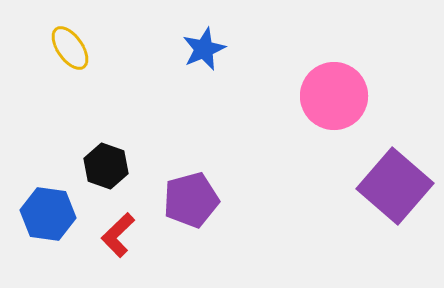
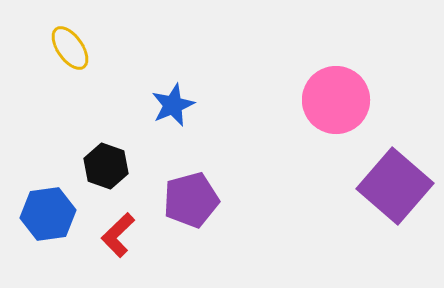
blue star: moved 31 px left, 56 px down
pink circle: moved 2 px right, 4 px down
blue hexagon: rotated 16 degrees counterclockwise
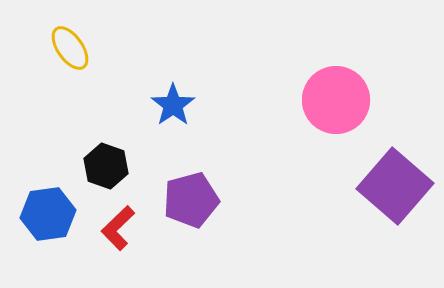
blue star: rotated 12 degrees counterclockwise
red L-shape: moved 7 px up
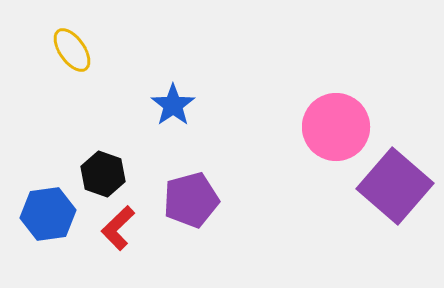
yellow ellipse: moved 2 px right, 2 px down
pink circle: moved 27 px down
black hexagon: moved 3 px left, 8 px down
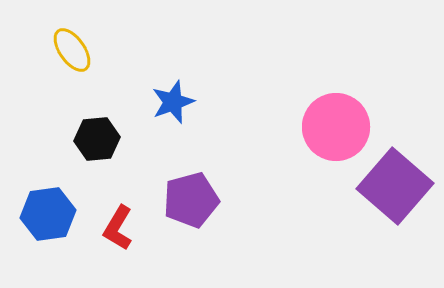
blue star: moved 3 px up; rotated 15 degrees clockwise
black hexagon: moved 6 px left, 35 px up; rotated 24 degrees counterclockwise
red L-shape: rotated 15 degrees counterclockwise
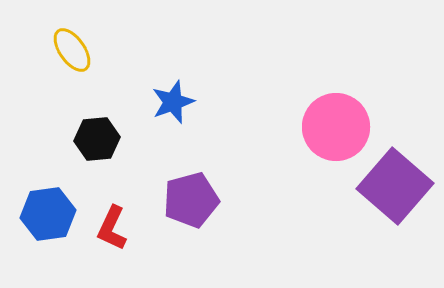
red L-shape: moved 6 px left; rotated 6 degrees counterclockwise
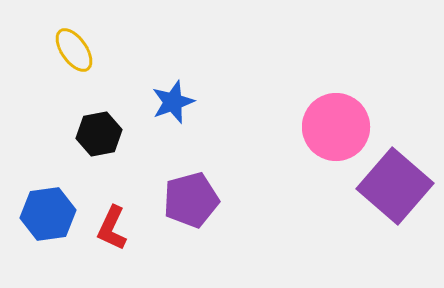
yellow ellipse: moved 2 px right
black hexagon: moved 2 px right, 5 px up; rotated 6 degrees counterclockwise
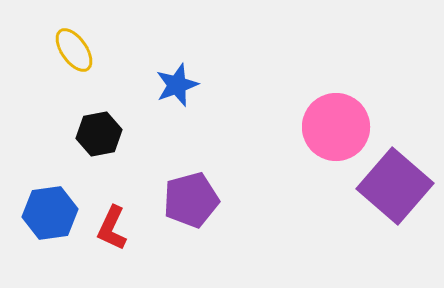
blue star: moved 4 px right, 17 px up
blue hexagon: moved 2 px right, 1 px up
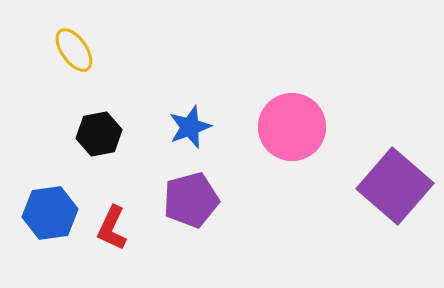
blue star: moved 13 px right, 42 px down
pink circle: moved 44 px left
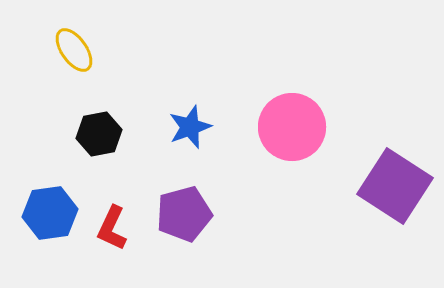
purple square: rotated 8 degrees counterclockwise
purple pentagon: moved 7 px left, 14 px down
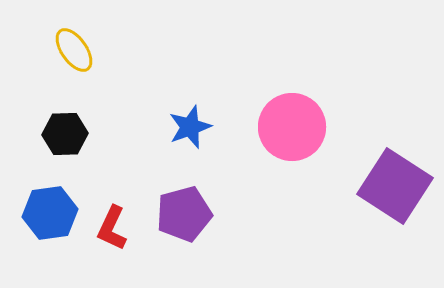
black hexagon: moved 34 px left; rotated 9 degrees clockwise
